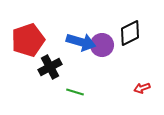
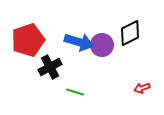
blue arrow: moved 2 px left
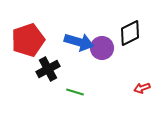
purple circle: moved 3 px down
black cross: moved 2 px left, 2 px down
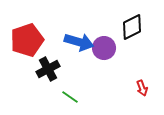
black diamond: moved 2 px right, 6 px up
red pentagon: moved 1 px left
purple circle: moved 2 px right
red arrow: rotated 91 degrees counterclockwise
green line: moved 5 px left, 5 px down; rotated 18 degrees clockwise
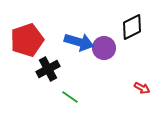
red arrow: rotated 42 degrees counterclockwise
